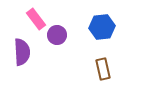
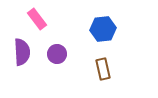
pink rectangle: moved 1 px right
blue hexagon: moved 1 px right, 2 px down
purple circle: moved 19 px down
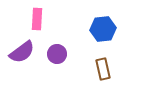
pink rectangle: rotated 40 degrees clockwise
purple semicircle: rotated 56 degrees clockwise
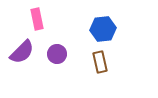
pink rectangle: rotated 15 degrees counterclockwise
purple semicircle: rotated 8 degrees counterclockwise
brown rectangle: moved 3 px left, 7 px up
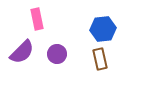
brown rectangle: moved 3 px up
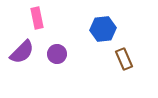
pink rectangle: moved 1 px up
brown rectangle: moved 24 px right; rotated 10 degrees counterclockwise
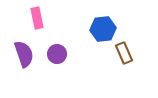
purple semicircle: moved 2 px right, 2 px down; rotated 64 degrees counterclockwise
brown rectangle: moved 6 px up
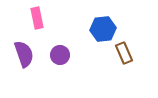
purple circle: moved 3 px right, 1 px down
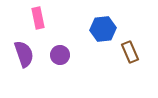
pink rectangle: moved 1 px right
brown rectangle: moved 6 px right, 1 px up
